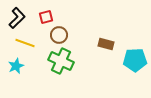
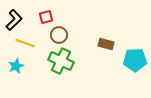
black L-shape: moved 3 px left, 2 px down
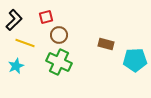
green cross: moved 2 px left, 1 px down
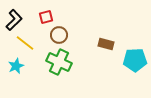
yellow line: rotated 18 degrees clockwise
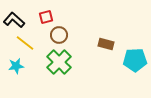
black L-shape: rotated 95 degrees counterclockwise
green cross: rotated 20 degrees clockwise
cyan star: rotated 14 degrees clockwise
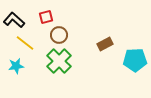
brown rectangle: moved 1 px left; rotated 42 degrees counterclockwise
green cross: moved 1 px up
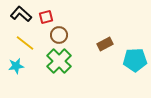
black L-shape: moved 7 px right, 6 px up
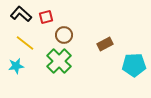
brown circle: moved 5 px right
cyan pentagon: moved 1 px left, 5 px down
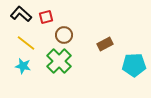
yellow line: moved 1 px right
cyan star: moved 7 px right; rotated 21 degrees clockwise
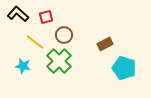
black L-shape: moved 3 px left
yellow line: moved 9 px right, 1 px up
cyan pentagon: moved 10 px left, 3 px down; rotated 20 degrees clockwise
